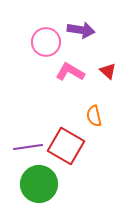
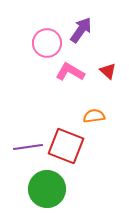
purple arrow: rotated 64 degrees counterclockwise
pink circle: moved 1 px right, 1 px down
orange semicircle: rotated 95 degrees clockwise
red square: rotated 9 degrees counterclockwise
green circle: moved 8 px right, 5 px down
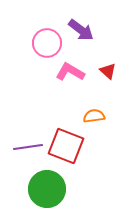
purple arrow: rotated 92 degrees clockwise
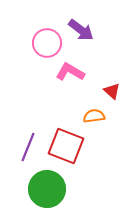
red triangle: moved 4 px right, 20 px down
purple line: rotated 60 degrees counterclockwise
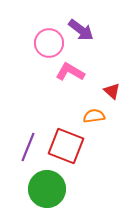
pink circle: moved 2 px right
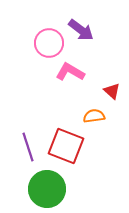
purple line: rotated 40 degrees counterclockwise
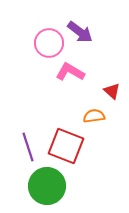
purple arrow: moved 1 px left, 2 px down
green circle: moved 3 px up
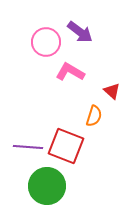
pink circle: moved 3 px left, 1 px up
orange semicircle: rotated 115 degrees clockwise
purple line: rotated 68 degrees counterclockwise
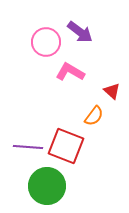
orange semicircle: rotated 20 degrees clockwise
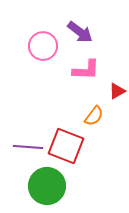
pink circle: moved 3 px left, 4 px down
pink L-shape: moved 16 px right, 2 px up; rotated 152 degrees clockwise
red triangle: moved 5 px right; rotated 48 degrees clockwise
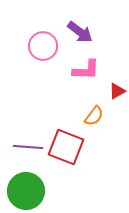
red square: moved 1 px down
green circle: moved 21 px left, 5 px down
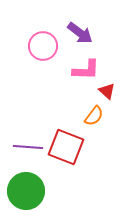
purple arrow: moved 1 px down
red triangle: moved 10 px left; rotated 48 degrees counterclockwise
